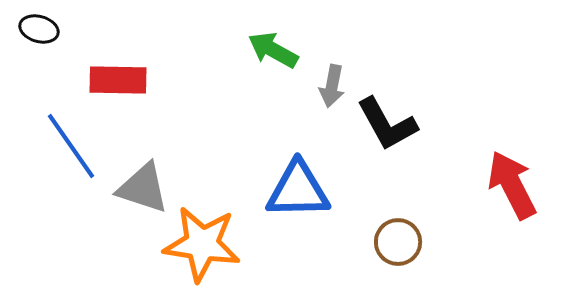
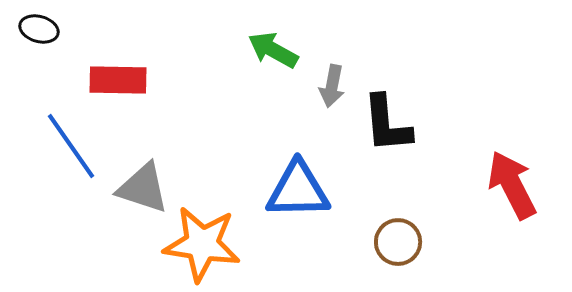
black L-shape: rotated 24 degrees clockwise
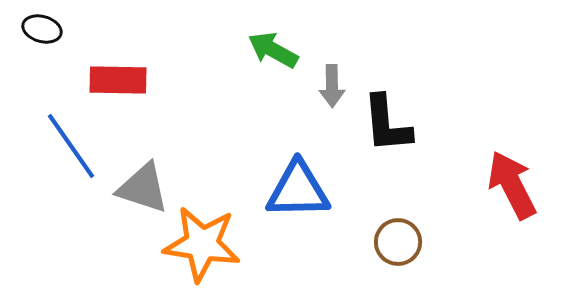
black ellipse: moved 3 px right
gray arrow: rotated 12 degrees counterclockwise
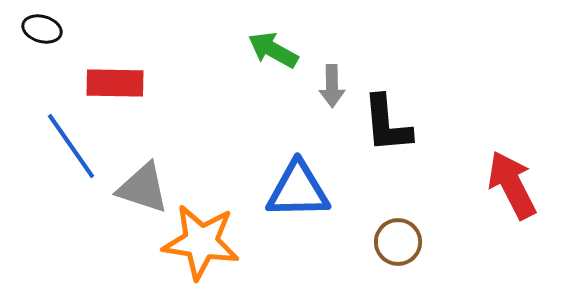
red rectangle: moved 3 px left, 3 px down
orange star: moved 1 px left, 2 px up
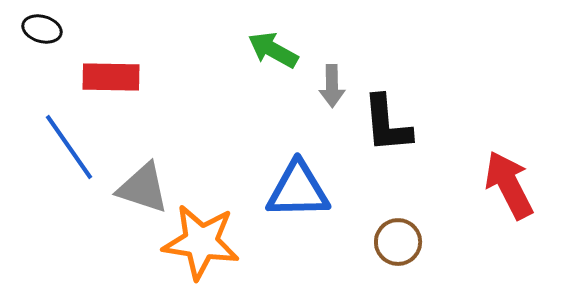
red rectangle: moved 4 px left, 6 px up
blue line: moved 2 px left, 1 px down
red arrow: moved 3 px left
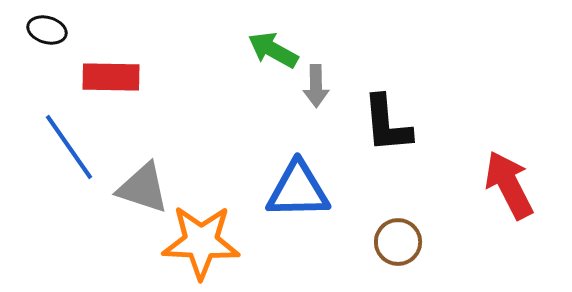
black ellipse: moved 5 px right, 1 px down
gray arrow: moved 16 px left
orange star: rotated 6 degrees counterclockwise
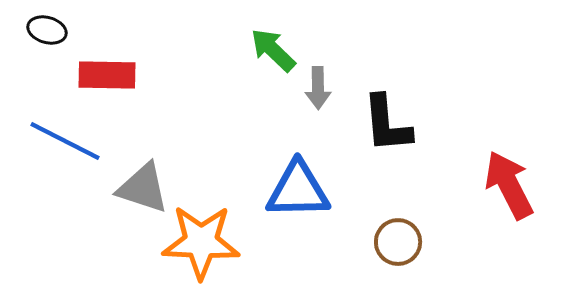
green arrow: rotated 15 degrees clockwise
red rectangle: moved 4 px left, 2 px up
gray arrow: moved 2 px right, 2 px down
blue line: moved 4 px left, 6 px up; rotated 28 degrees counterclockwise
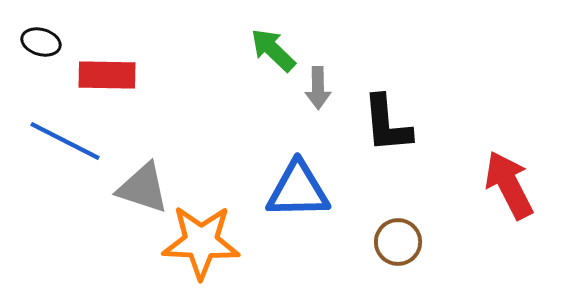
black ellipse: moved 6 px left, 12 px down
